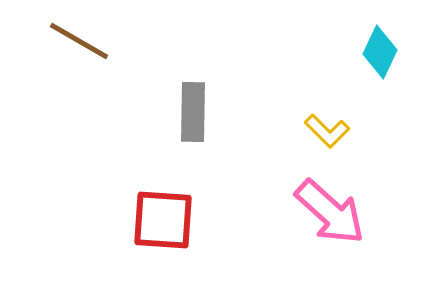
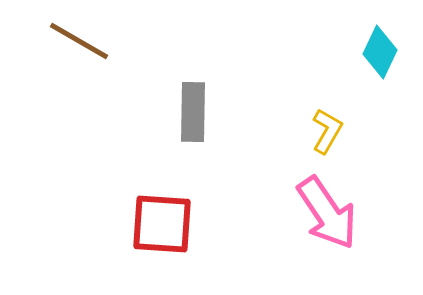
yellow L-shape: rotated 105 degrees counterclockwise
pink arrow: moved 3 px left, 1 px down; rotated 14 degrees clockwise
red square: moved 1 px left, 4 px down
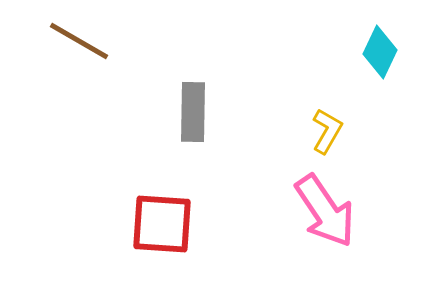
pink arrow: moved 2 px left, 2 px up
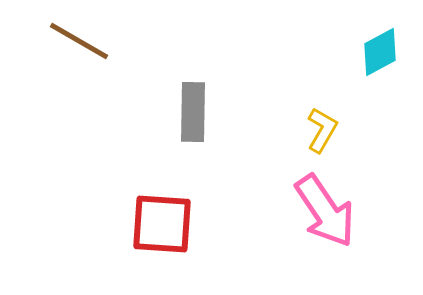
cyan diamond: rotated 36 degrees clockwise
yellow L-shape: moved 5 px left, 1 px up
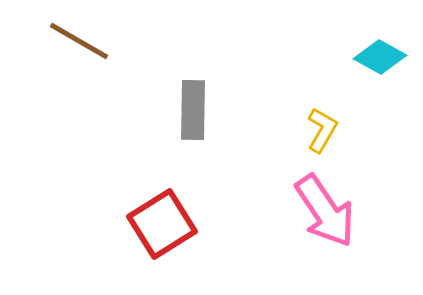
cyan diamond: moved 5 px down; rotated 57 degrees clockwise
gray rectangle: moved 2 px up
red square: rotated 36 degrees counterclockwise
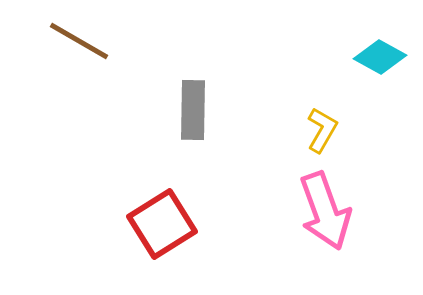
pink arrow: rotated 14 degrees clockwise
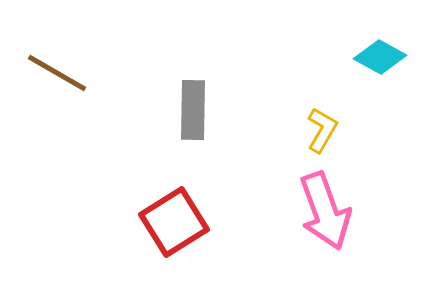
brown line: moved 22 px left, 32 px down
red square: moved 12 px right, 2 px up
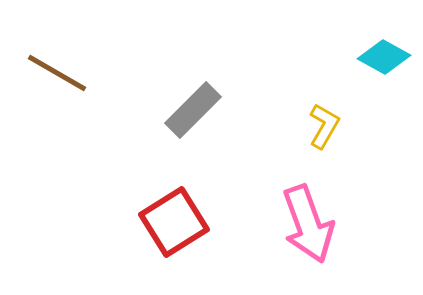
cyan diamond: moved 4 px right
gray rectangle: rotated 44 degrees clockwise
yellow L-shape: moved 2 px right, 4 px up
pink arrow: moved 17 px left, 13 px down
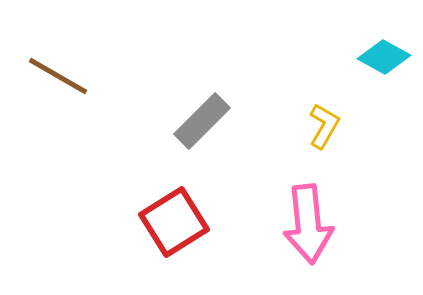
brown line: moved 1 px right, 3 px down
gray rectangle: moved 9 px right, 11 px down
pink arrow: rotated 14 degrees clockwise
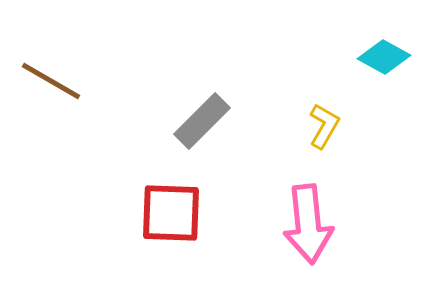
brown line: moved 7 px left, 5 px down
red square: moved 3 px left, 9 px up; rotated 34 degrees clockwise
